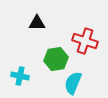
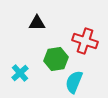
cyan cross: moved 3 px up; rotated 36 degrees clockwise
cyan semicircle: moved 1 px right, 1 px up
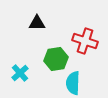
cyan semicircle: moved 1 px left, 1 px down; rotated 20 degrees counterclockwise
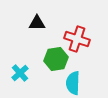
red cross: moved 8 px left, 2 px up
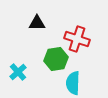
cyan cross: moved 2 px left, 1 px up
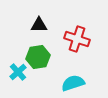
black triangle: moved 2 px right, 2 px down
green hexagon: moved 18 px left, 2 px up
cyan semicircle: rotated 70 degrees clockwise
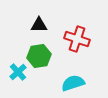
green hexagon: moved 1 px right, 1 px up
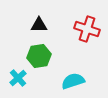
red cross: moved 10 px right, 10 px up
cyan cross: moved 6 px down
cyan semicircle: moved 2 px up
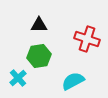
red cross: moved 10 px down
cyan semicircle: rotated 10 degrees counterclockwise
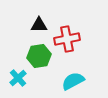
red cross: moved 20 px left; rotated 30 degrees counterclockwise
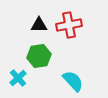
red cross: moved 2 px right, 14 px up
cyan semicircle: rotated 75 degrees clockwise
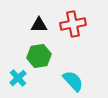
red cross: moved 4 px right, 1 px up
